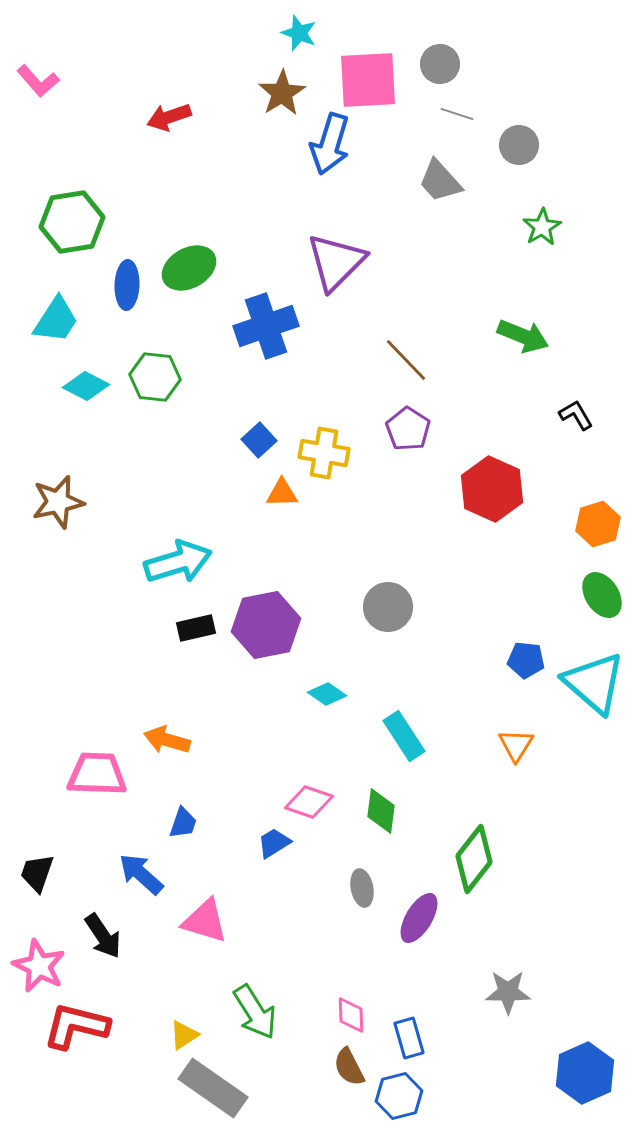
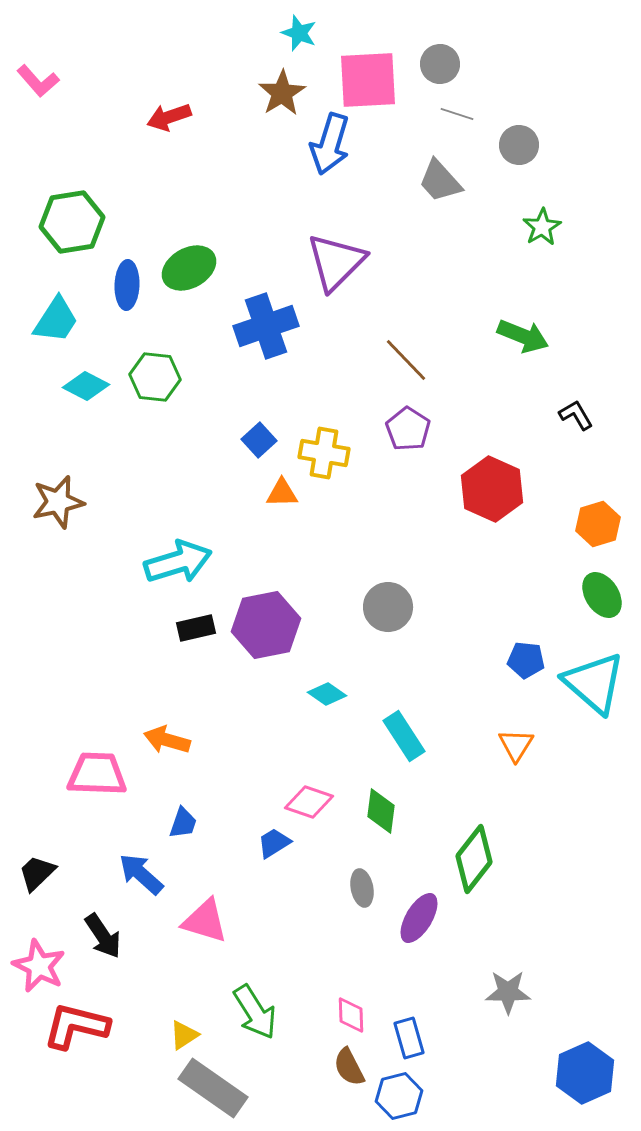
black trapezoid at (37, 873): rotated 27 degrees clockwise
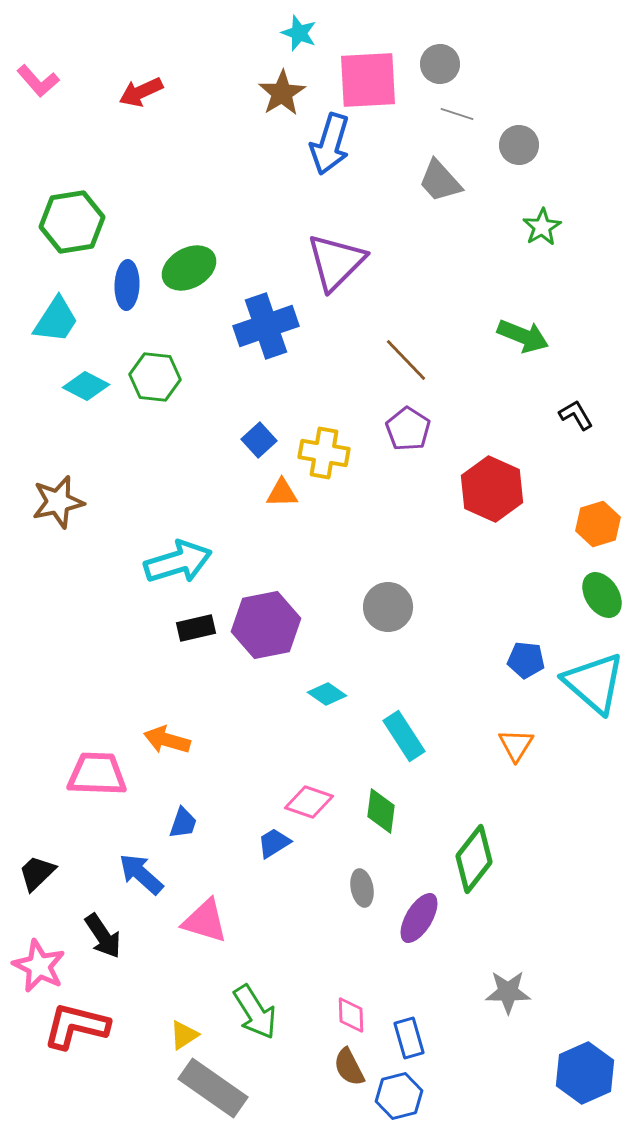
red arrow at (169, 117): moved 28 px left, 25 px up; rotated 6 degrees counterclockwise
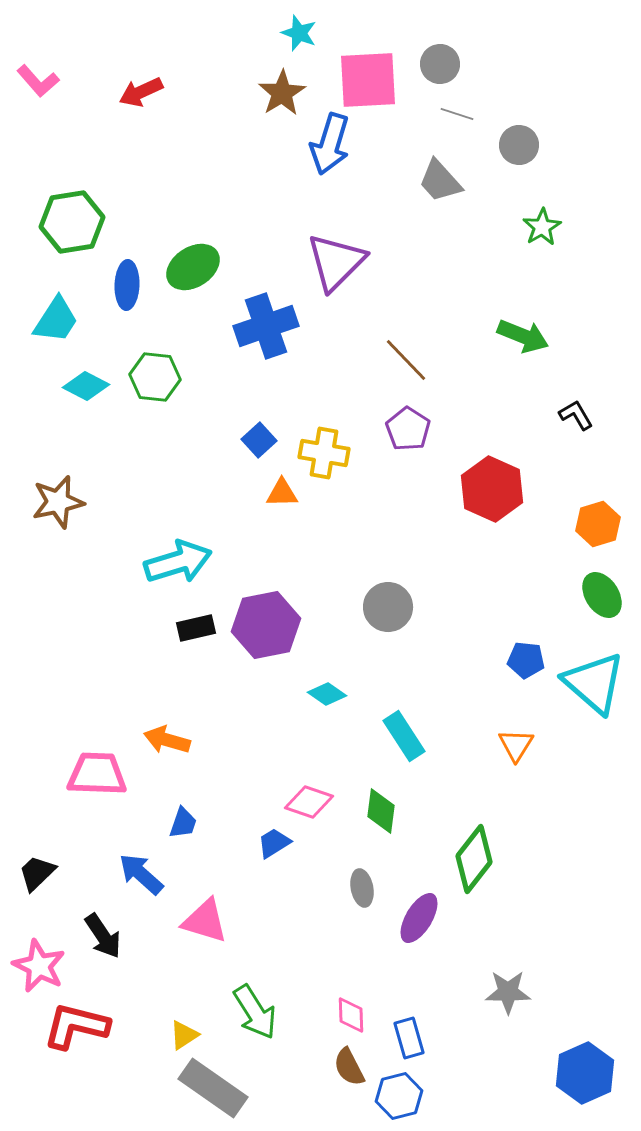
green ellipse at (189, 268): moved 4 px right, 1 px up; rotated 4 degrees counterclockwise
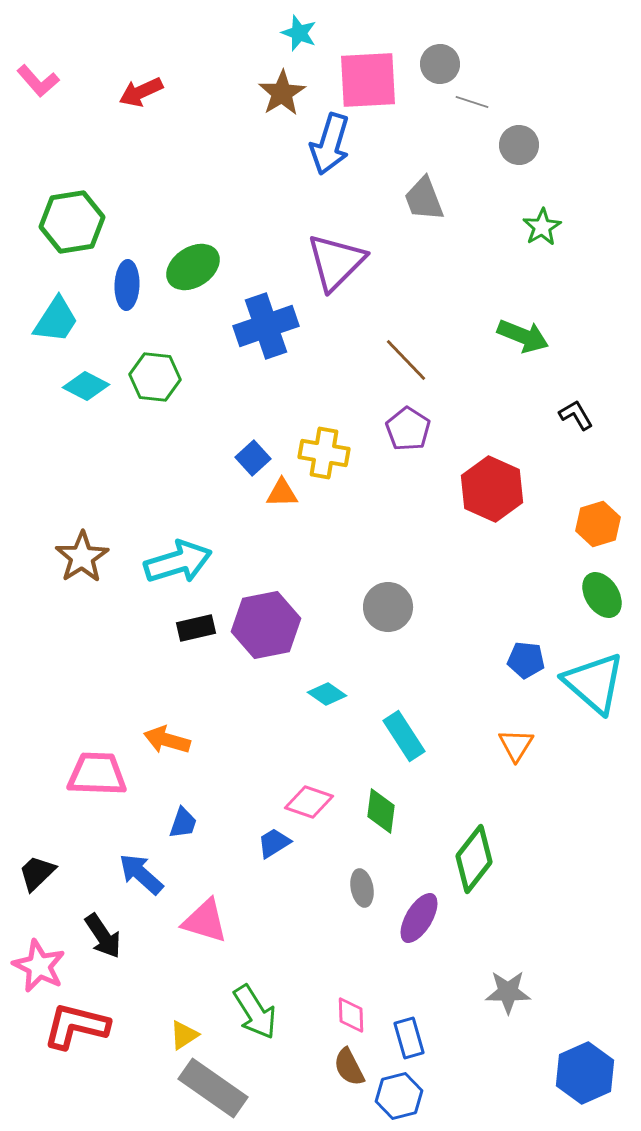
gray line at (457, 114): moved 15 px right, 12 px up
gray trapezoid at (440, 181): moved 16 px left, 18 px down; rotated 21 degrees clockwise
blue square at (259, 440): moved 6 px left, 18 px down
brown star at (58, 502): moved 24 px right, 55 px down; rotated 20 degrees counterclockwise
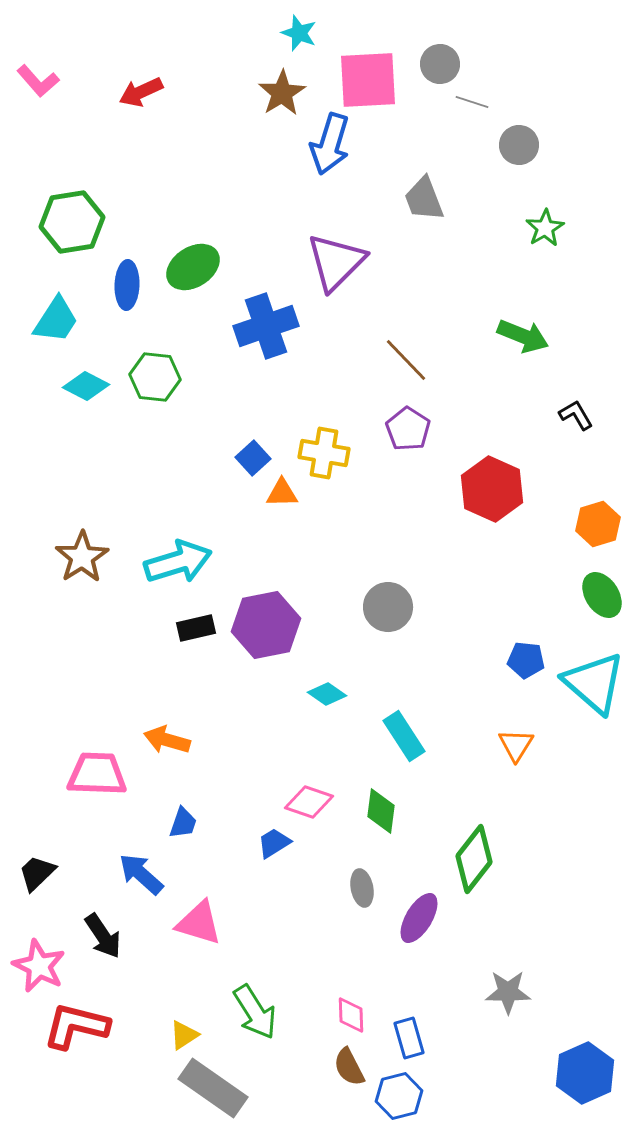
green star at (542, 227): moved 3 px right, 1 px down
pink triangle at (205, 921): moved 6 px left, 2 px down
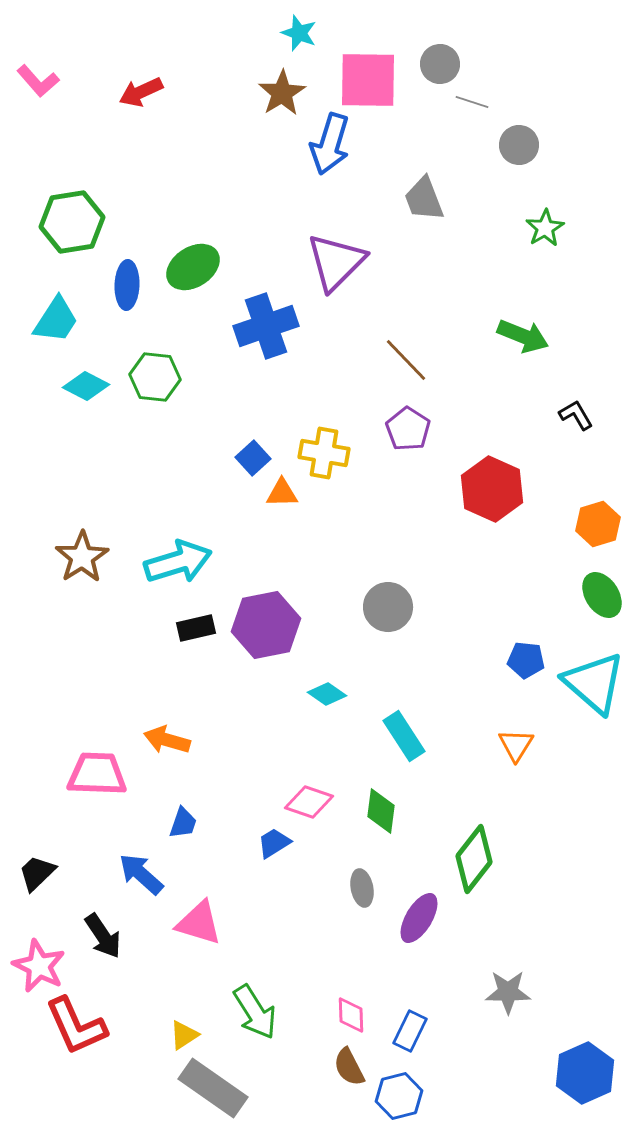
pink square at (368, 80): rotated 4 degrees clockwise
red L-shape at (76, 1026): rotated 128 degrees counterclockwise
blue rectangle at (409, 1038): moved 1 px right, 7 px up; rotated 42 degrees clockwise
